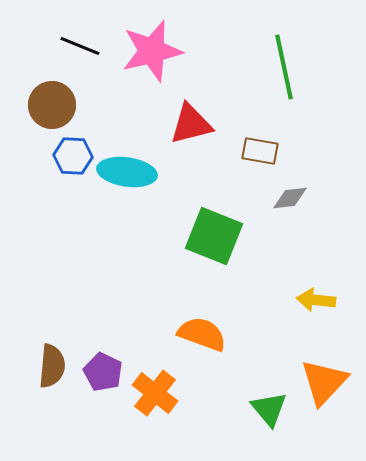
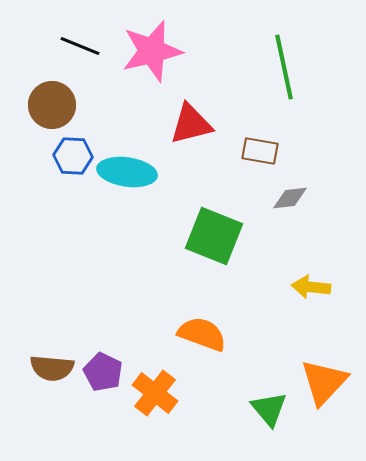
yellow arrow: moved 5 px left, 13 px up
brown semicircle: moved 2 px down; rotated 90 degrees clockwise
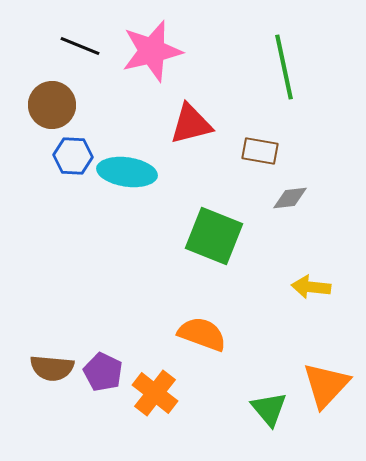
orange triangle: moved 2 px right, 3 px down
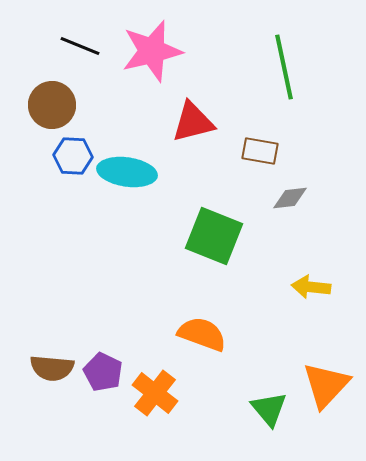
red triangle: moved 2 px right, 2 px up
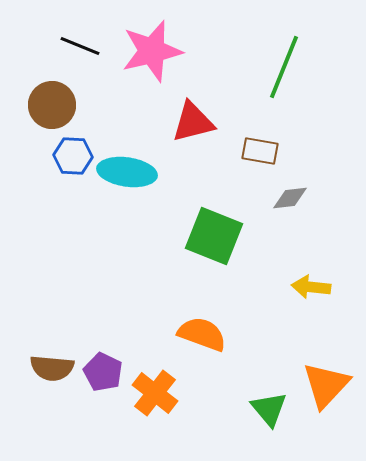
green line: rotated 34 degrees clockwise
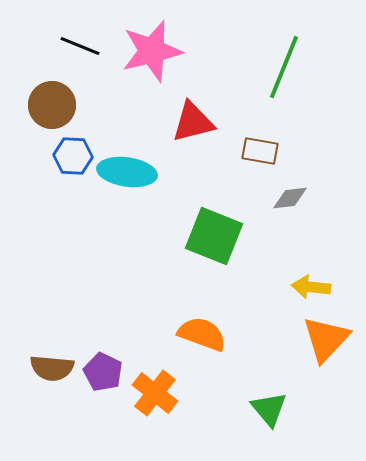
orange triangle: moved 46 px up
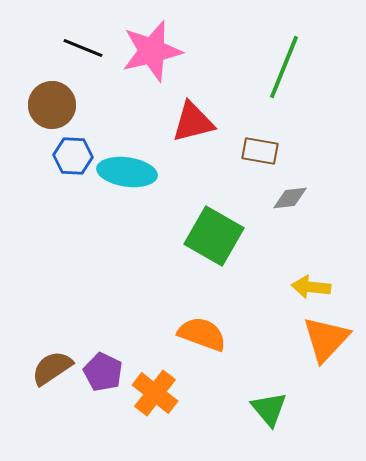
black line: moved 3 px right, 2 px down
green square: rotated 8 degrees clockwise
brown semicircle: rotated 141 degrees clockwise
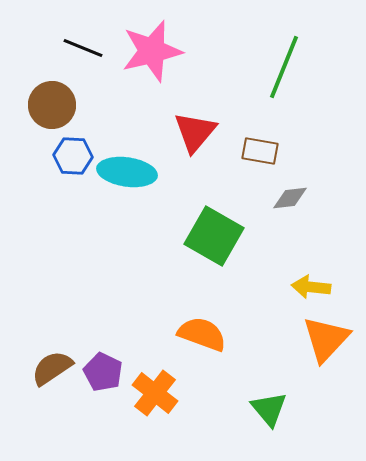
red triangle: moved 2 px right, 10 px down; rotated 36 degrees counterclockwise
